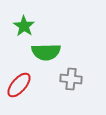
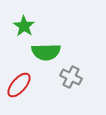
gray cross: moved 2 px up; rotated 20 degrees clockwise
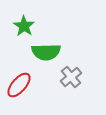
gray cross: rotated 25 degrees clockwise
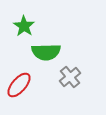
gray cross: moved 1 px left
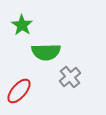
green star: moved 2 px left, 1 px up
red ellipse: moved 6 px down
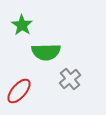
gray cross: moved 2 px down
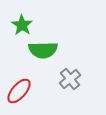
green semicircle: moved 3 px left, 2 px up
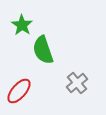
green semicircle: rotated 72 degrees clockwise
gray cross: moved 7 px right, 4 px down
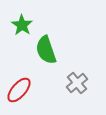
green semicircle: moved 3 px right
red ellipse: moved 1 px up
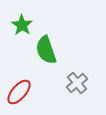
red ellipse: moved 2 px down
